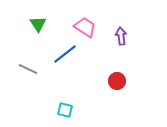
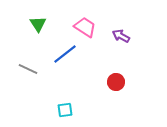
purple arrow: rotated 54 degrees counterclockwise
red circle: moved 1 px left, 1 px down
cyan square: rotated 21 degrees counterclockwise
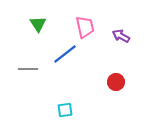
pink trapezoid: rotated 45 degrees clockwise
gray line: rotated 24 degrees counterclockwise
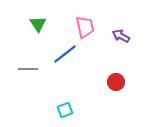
cyan square: rotated 14 degrees counterclockwise
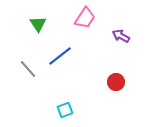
pink trapezoid: moved 9 px up; rotated 45 degrees clockwise
blue line: moved 5 px left, 2 px down
gray line: rotated 48 degrees clockwise
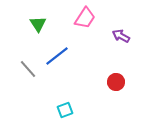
blue line: moved 3 px left
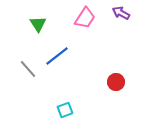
purple arrow: moved 23 px up
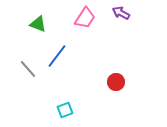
green triangle: rotated 36 degrees counterclockwise
blue line: rotated 15 degrees counterclockwise
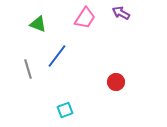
gray line: rotated 24 degrees clockwise
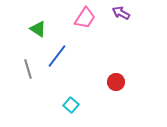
green triangle: moved 5 px down; rotated 12 degrees clockwise
cyan square: moved 6 px right, 5 px up; rotated 28 degrees counterclockwise
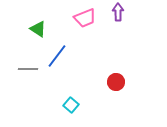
purple arrow: moved 3 px left, 1 px up; rotated 60 degrees clockwise
pink trapezoid: rotated 35 degrees clockwise
gray line: rotated 72 degrees counterclockwise
